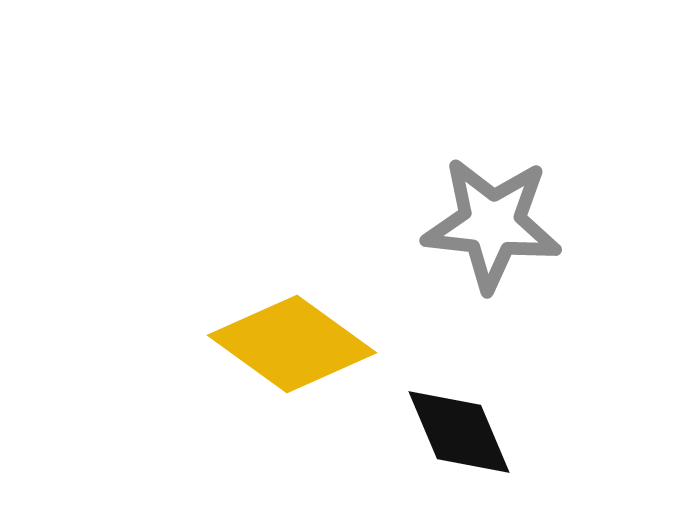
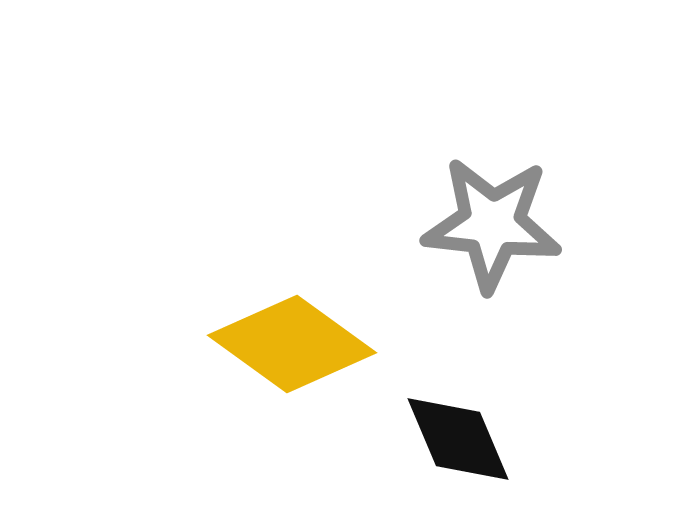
black diamond: moved 1 px left, 7 px down
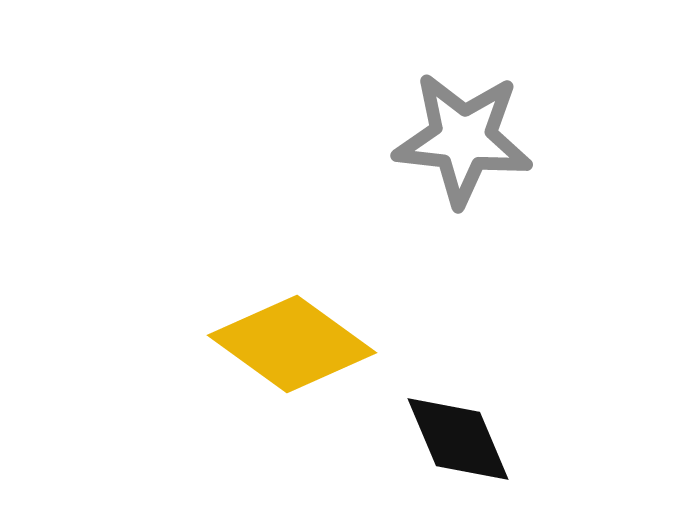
gray star: moved 29 px left, 85 px up
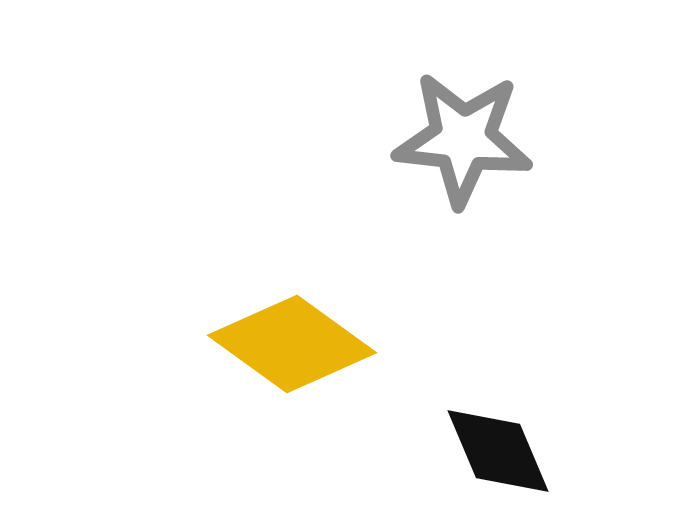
black diamond: moved 40 px right, 12 px down
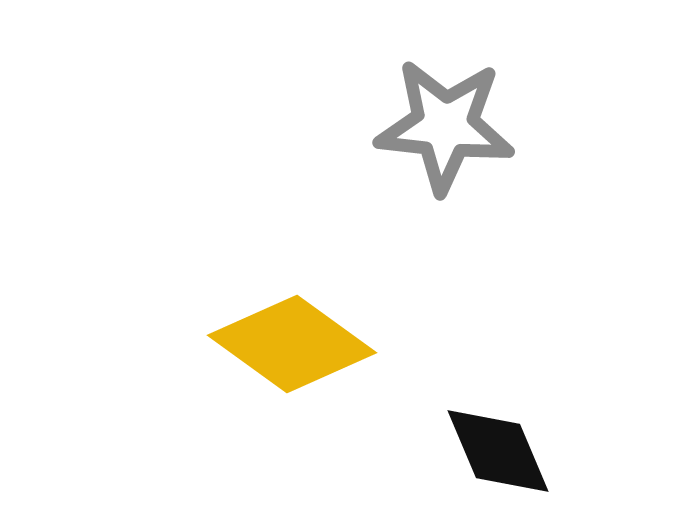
gray star: moved 18 px left, 13 px up
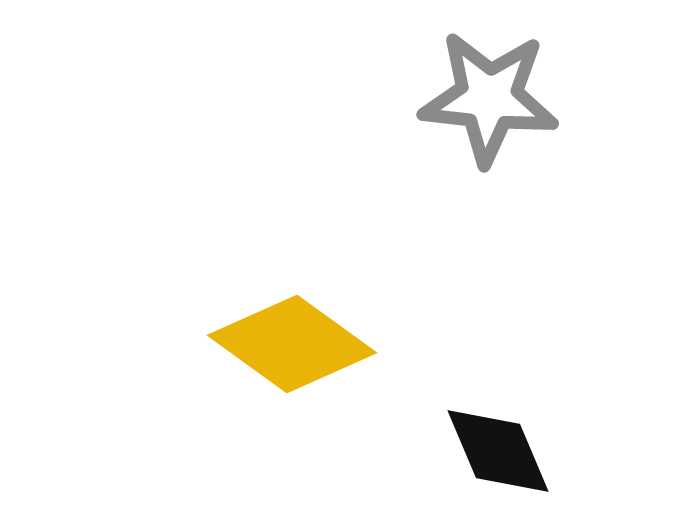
gray star: moved 44 px right, 28 px up
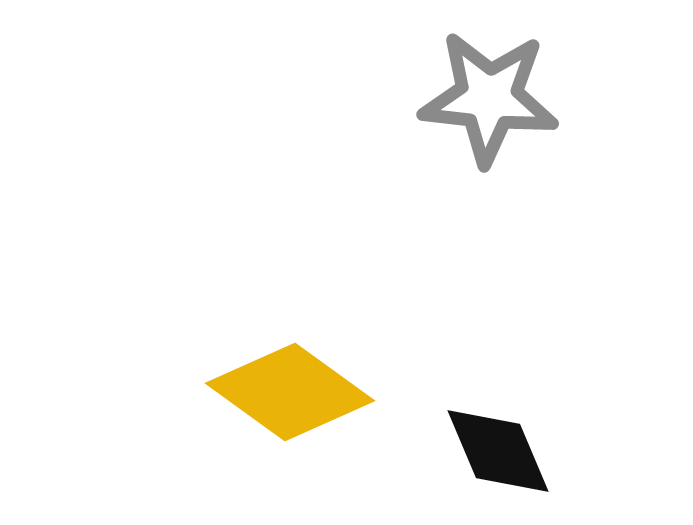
yellow diamond: moved 2 px left, 48 px down
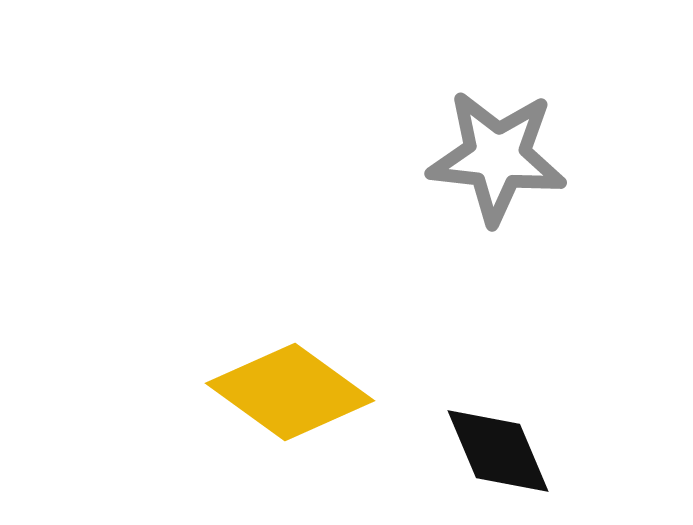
gray star: moved 8 px right, 59 px down
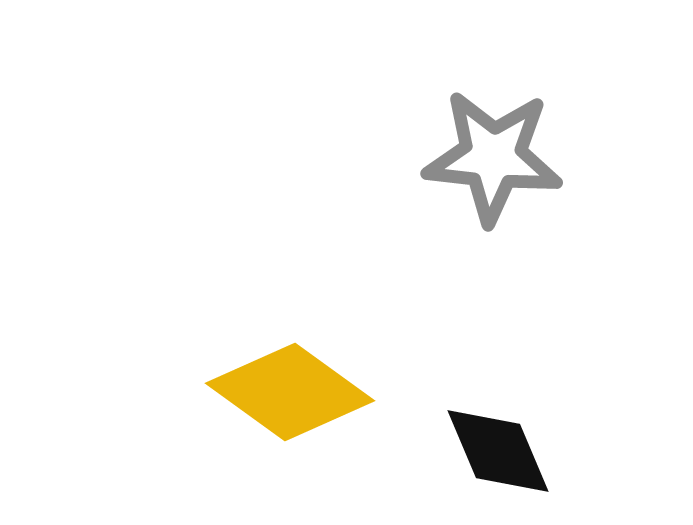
gray star: moved 4 px left
